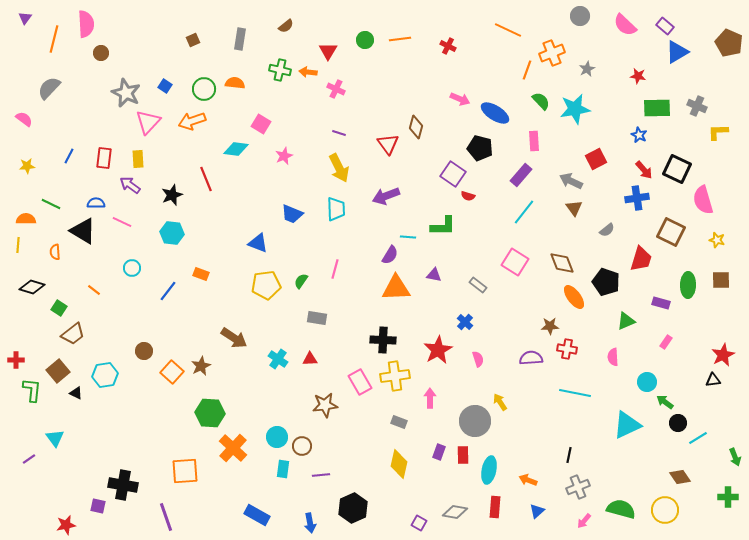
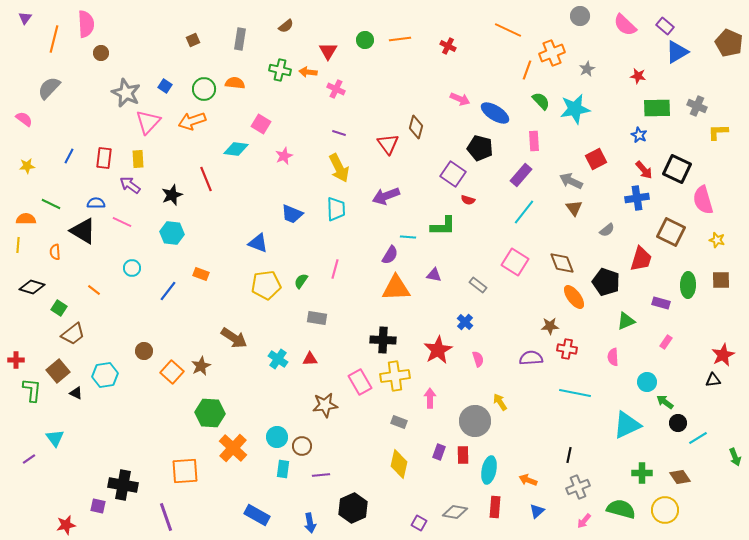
red semicircle at (468, 196): moved 4 px down
green cross at (728, 497): moved 86 px left, 24 px up
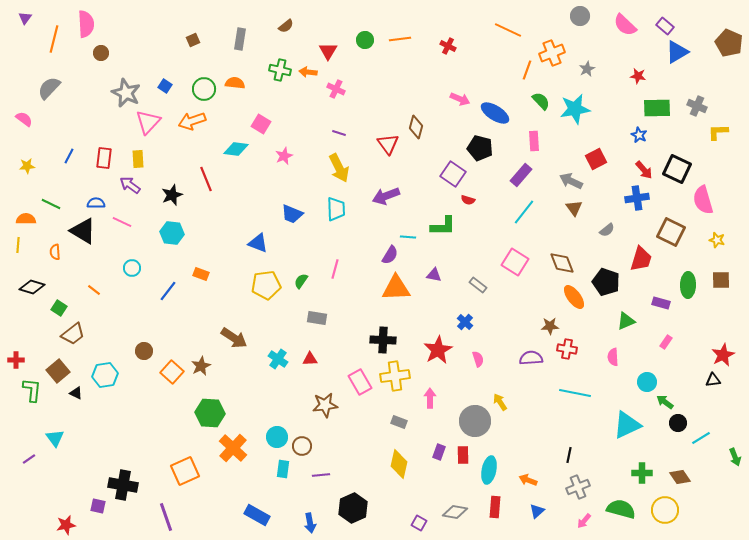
cyan line at (698, 438): moved 3 px right
orange square at (185, 471): rotated 20 degrees counterclockwise
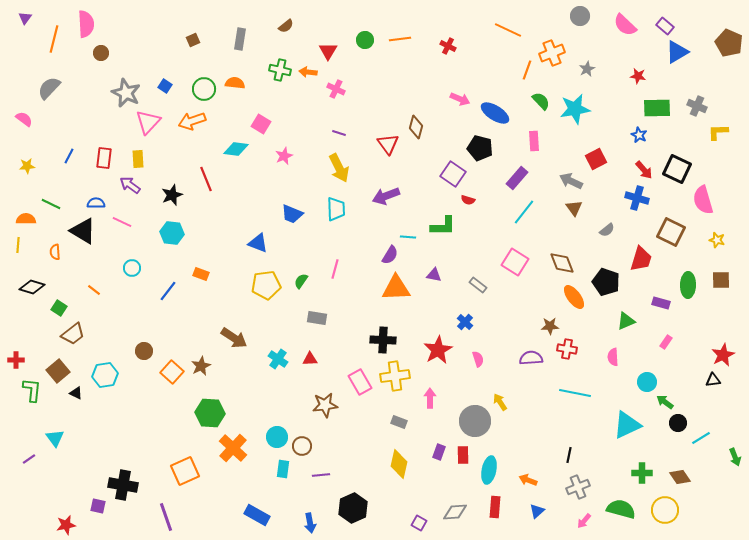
purple rectangle at (521, 175): moved 4 px left, 3 px down
blue cross at (637, 198): rotated 25 degrees clockwise
gray diamond at (455, 512): rotated 15 degrees counterclockwise
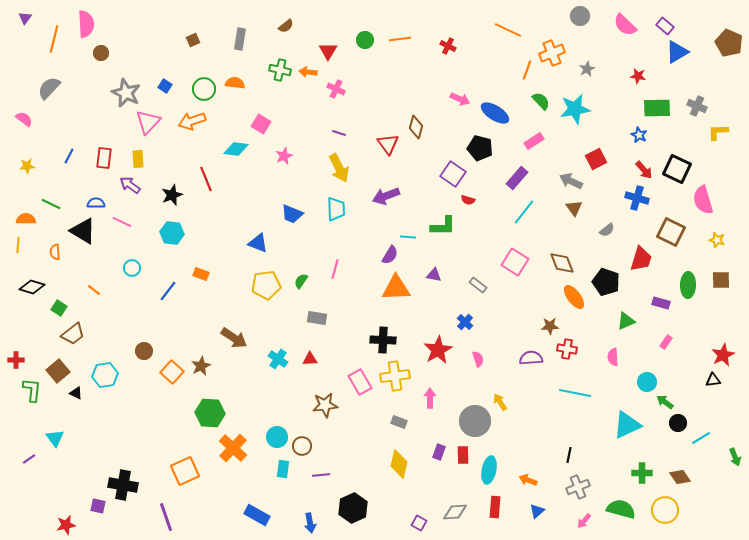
pink rectangle at (534, 141): rotated 60 degrees clockwise
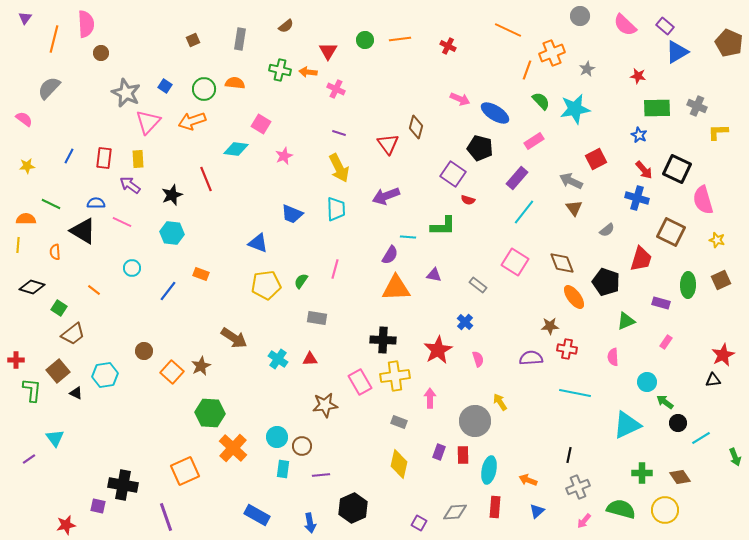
brown square at (721, 280): rotated 24 degrees counterclockwise
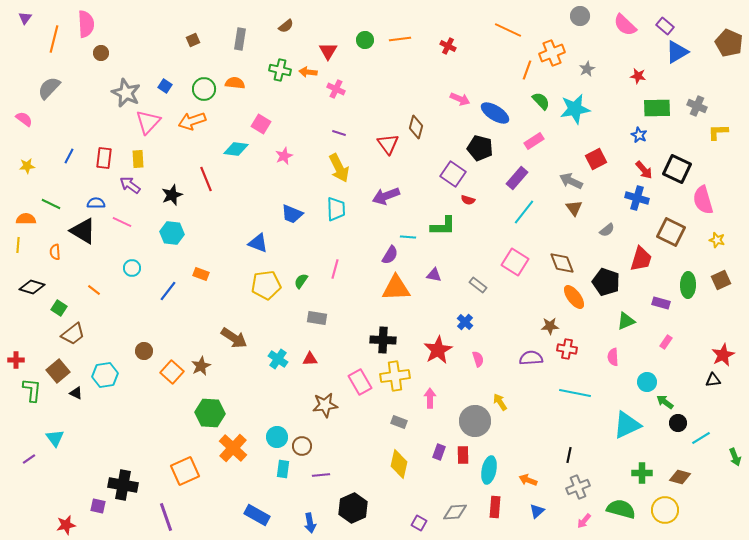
brown diamond at (680, 477): rotated 40 degrees counterclockwise
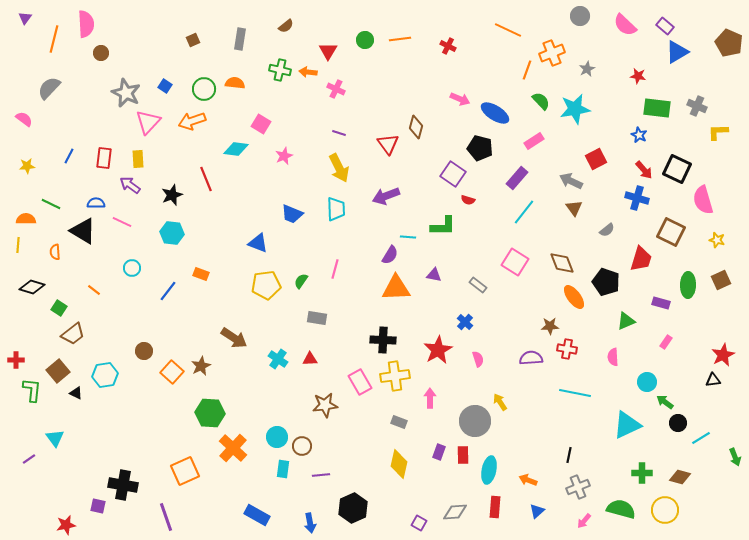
green rectangle at (657, 108): rotated 8 degrees clockwise
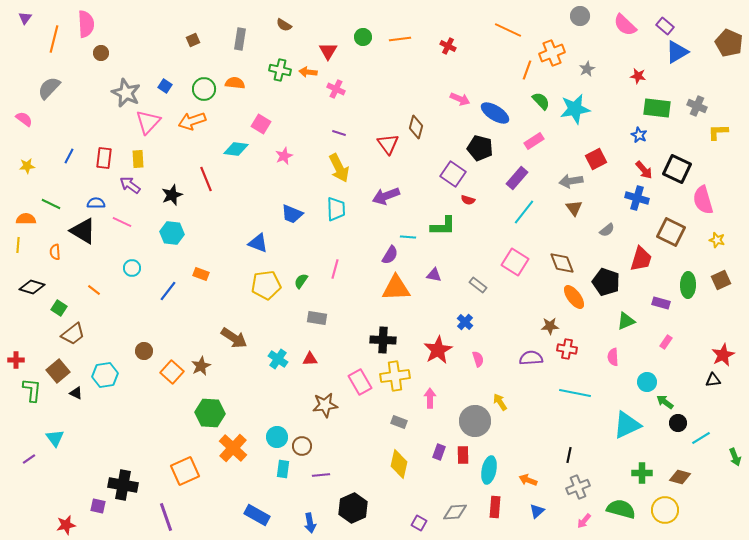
brown semicircle at (286, 26): moved 2 px left, 1 px up; rotated 70 degrees clockwise
green circle at (365, 40): moved 2 px left, 3 px up
gray arrow at (571, 181): rotated 35 degrees counterclockwise
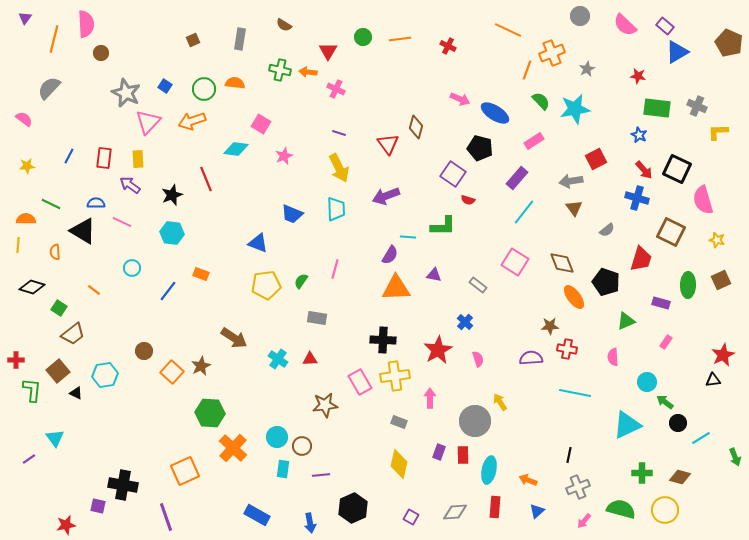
purple square at (419, 523): moved 8 px left, 6 px up
